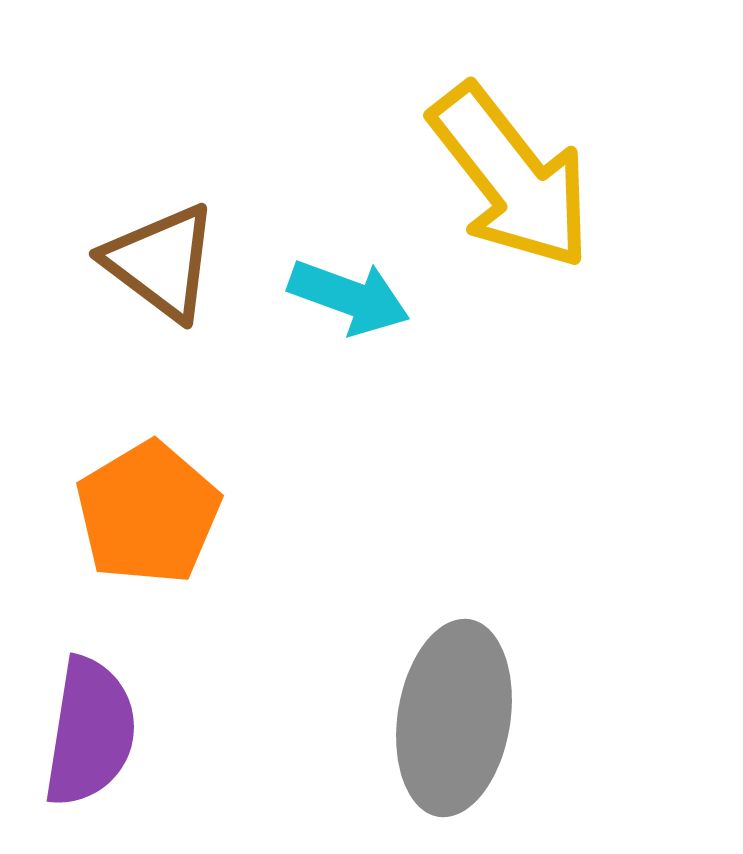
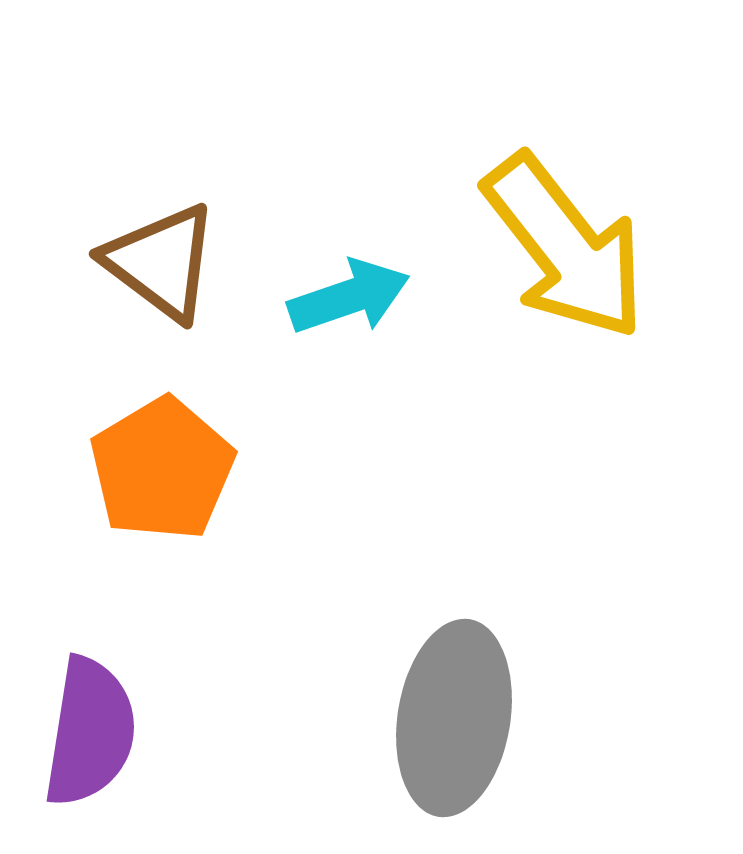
yellow arrow: moved 54 px right, 70 px down
cyan arrow: rotated 39 degrees counterclockwise
orange pentagon: moved 14 px right, 44 px up
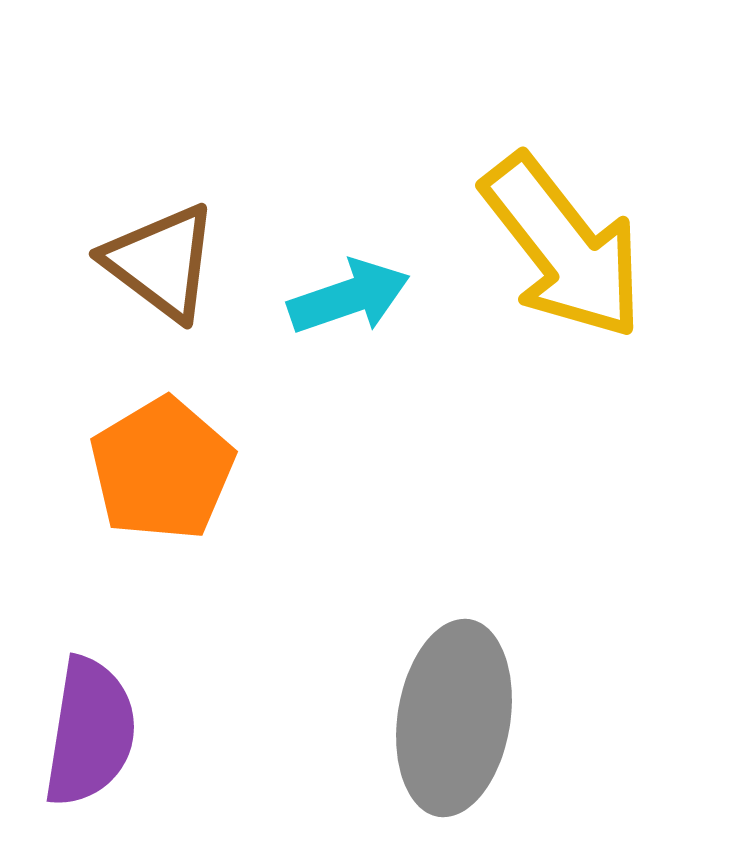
yellow arrow: moved 2 px left
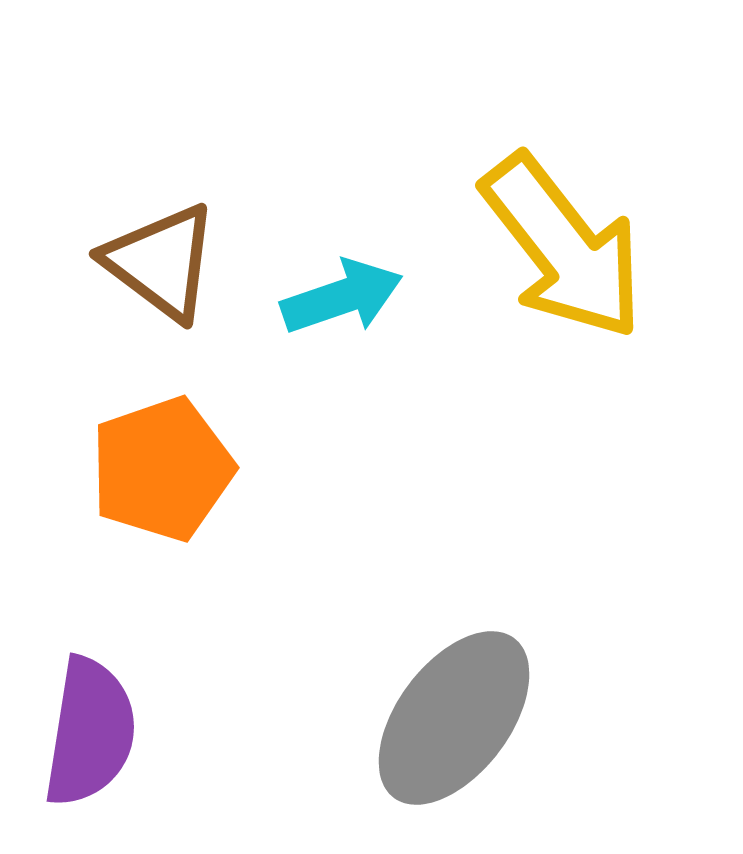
cyan arrow: moved 7 px left
orange pentagon: rotated 12 degrees clockwise
gray ellipse: rotated 28 degrees clockwise
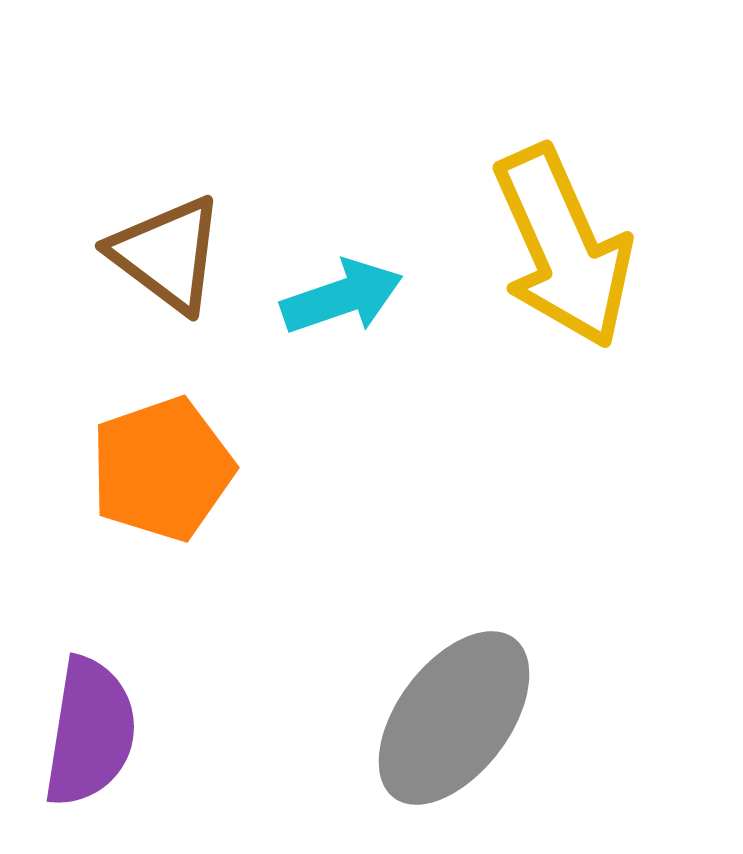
yellow arrow: rotated 14 degrees clockwise
brown triangle: moved 6 px right, 8 px up
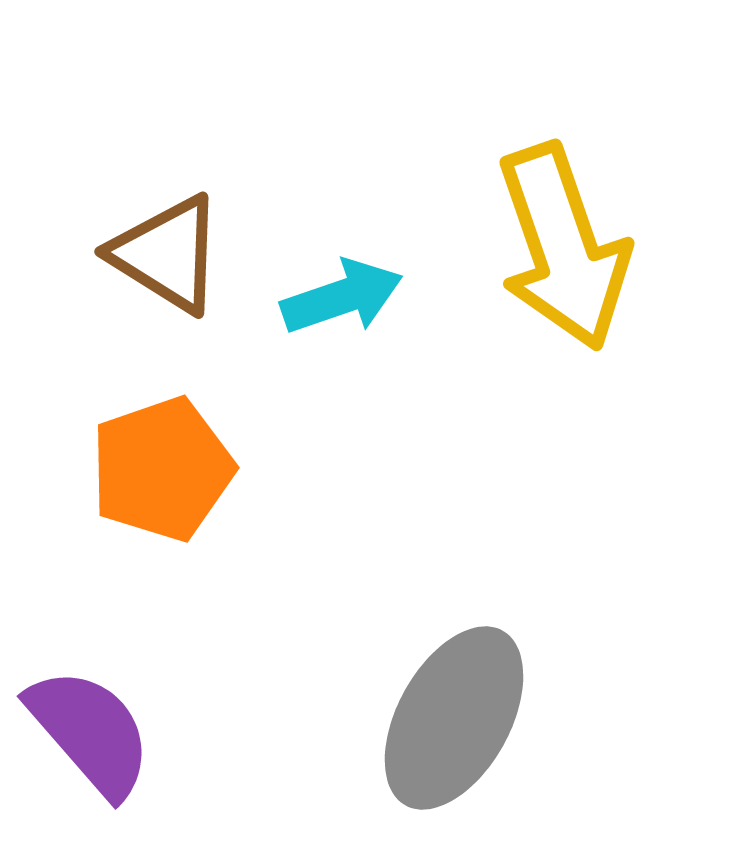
yellow arrow: rotated 5 degrees clockwise
brown triangle: rotated 5 degrees counterclockwise
gray ellipse: rotated 8 degrees counterclockwise
purple semicircle: rotated 50 degrees counterclockwise
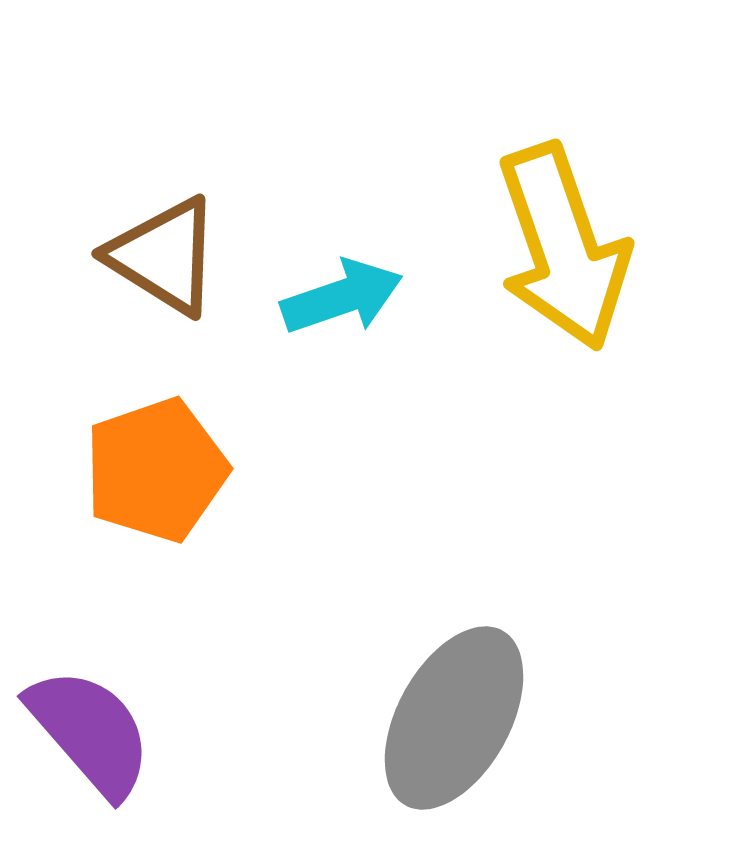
brown triangle: moved 3 px left, 2 px down
orange pentagon: moved 6 px left, 1 px down
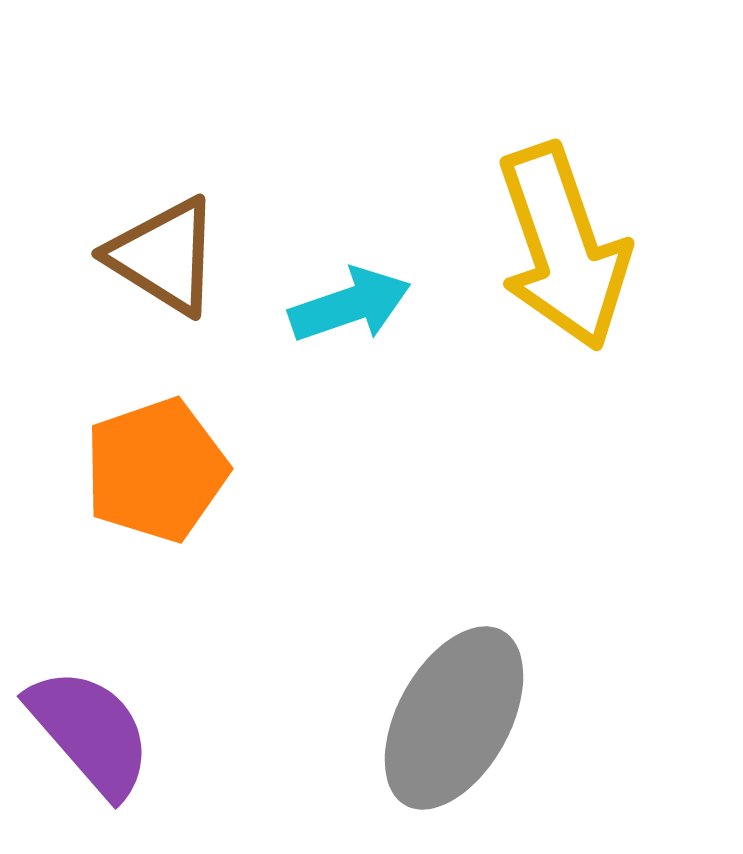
cyan arrow: moved 8 px right, 8 px down
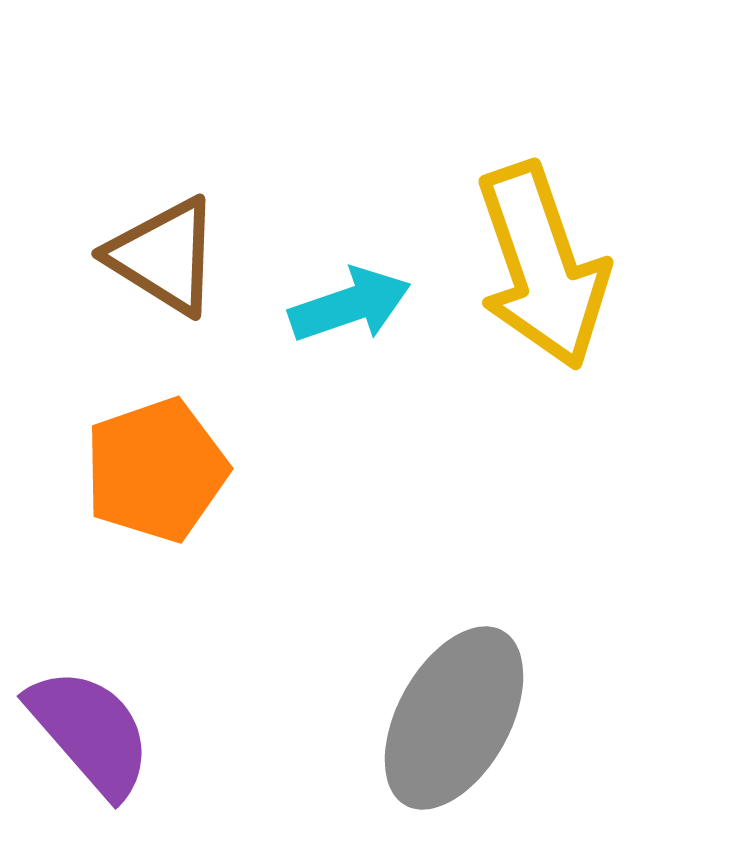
yellow arrow: moved 21 px left, 19 px down
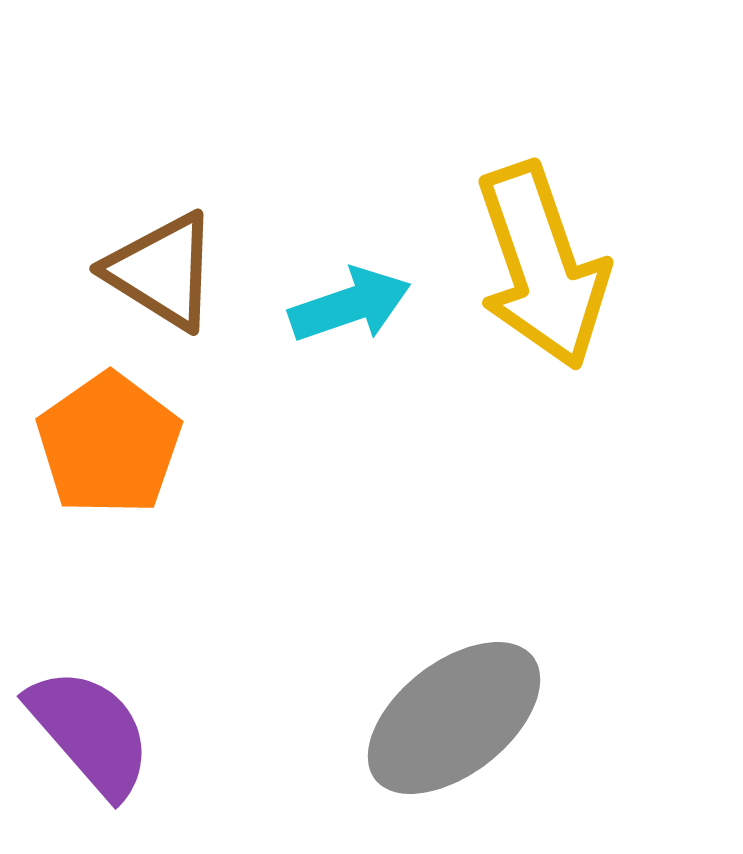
brown triangle: moved 2 px left, 15 px down
orange pentagon: moved 47 px left, 26 px up; rotated 16 degrees counterclockwise
gray ellipse: rotated 23 degrees clockwise
